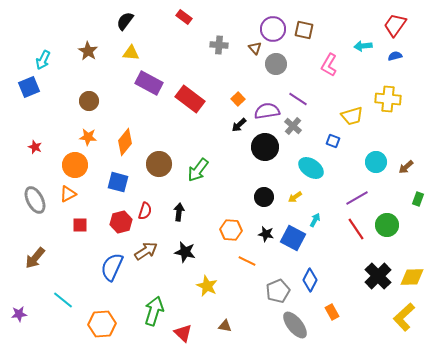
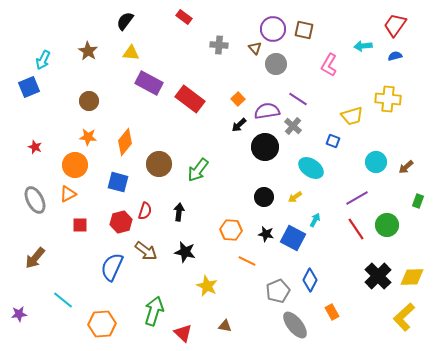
green rectangle at (418, 199): moved 2 px down
brown arrow at (146, 251): rotated 70 degrees clockwise
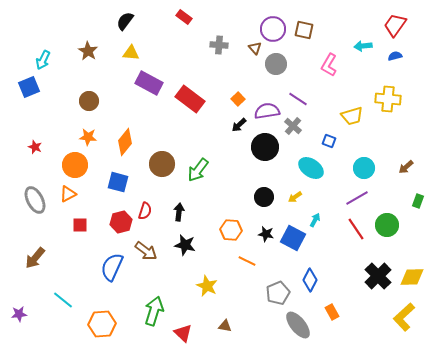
blue square at (333, 141): moved 4 px left
cyan circle at (376, 162): moved 12 px left, 6 px down
brown circle at (159, 164): moved 3 px right
black star at (185, 252): moved 7 px up
gray pentagon at (278, 291): moved 2 px down
gray ellipse at (295, 325): moved 3 px right
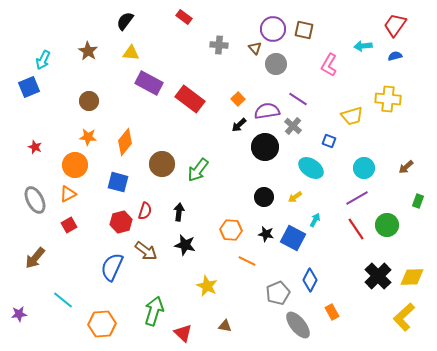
red square at (80, 225): moved 11 px left; rotated 28 degrees counterclockwise
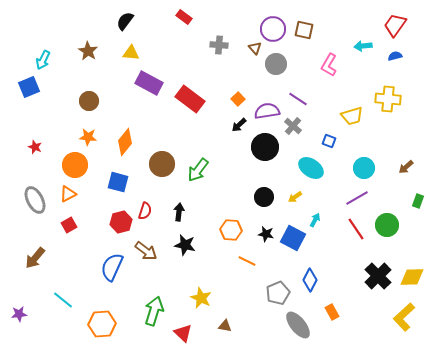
yellow star at (207, 286): moved 6 px left, 12 px down
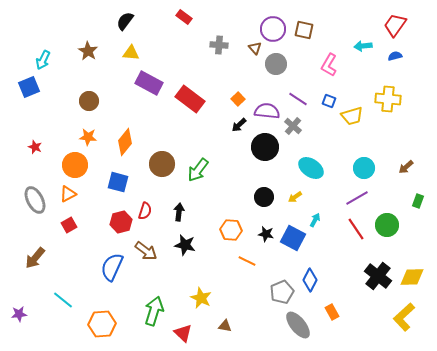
purple semicircle at (267, 111): rotated 15 degrees clockwise
blue square at (329, 141): moved 40 px up
black cross at (378, 276): rotated 8 degrees counterclockwise
gray pentagon at (278, 293): moved 4 px right, 1 px up
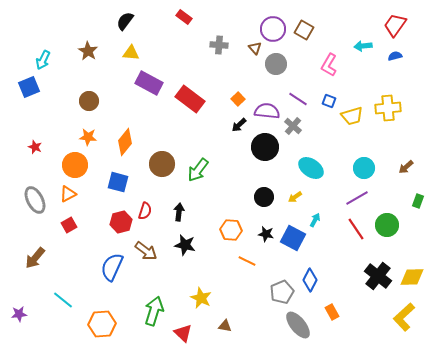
brown square at (304, 30): rotated 18 degrees clockwise
yellow cross at (388, 99): moved 9 px down; rotated 10 degrees counterclockwise
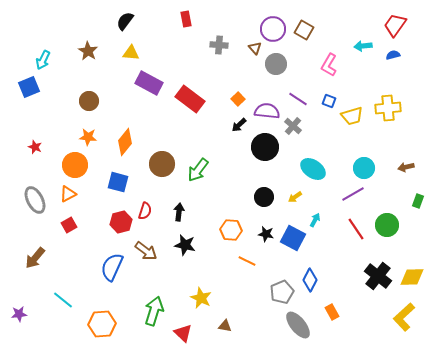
red rectangle at (184, 17): moved 2 px right, 2 px down; rotated 42 degrees clockwise
blue semicircle at (395, 56): moved 2 px left, 1 px up
brown arrow at (406, 167): rotated 28 degrees clockwise
cyan ellipse at (311, 168): moved 2 px right, 1 px down
purple line at (357, 198): moved 4 px left, 4 px up
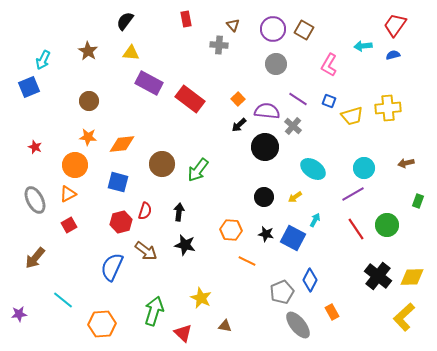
brown triangle at (255, 48): moved 22 px left, 23 px up
orange diamond at (125, 142): moved 3 px left, 2 px down; rotated 44 degrees clockwise
brown arrow at (406, 167): moved 4 px up
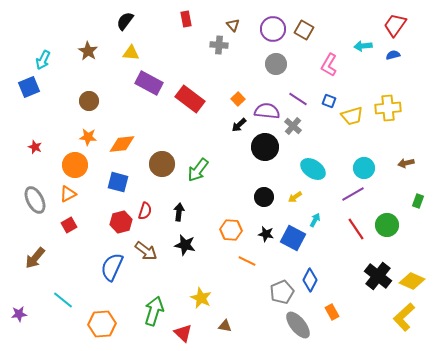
yellow diamond at (412, 277): moved 4 px down; rotated 25 degrees clockwise
